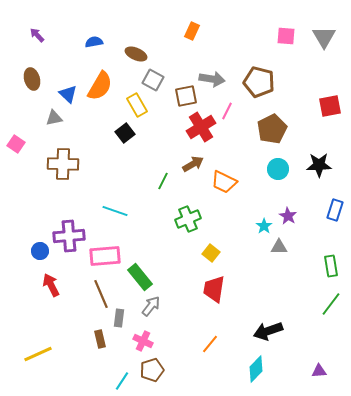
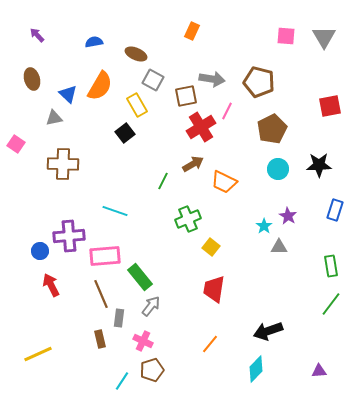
yellow square at (211, 253): moved 6 px up
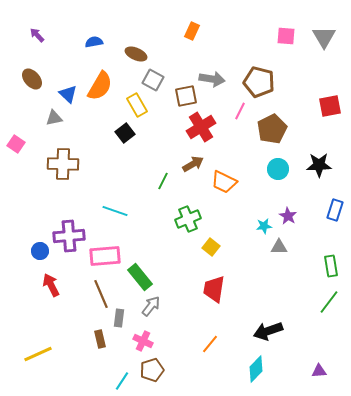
brown ellipse at (32, 79): rotated 25 degrees counterclockwise
pink line at (227, 111): moved 13 px right
cyan star at (264, 226): rotated 28 degrees clockwise
green line at (331, 304): moved 2 px left, 2 px up
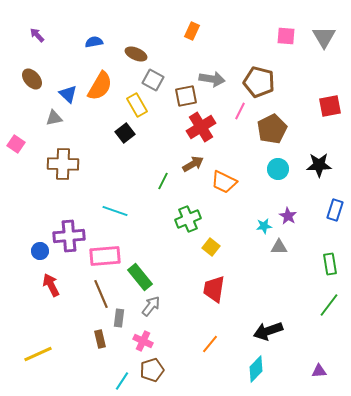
green rectangle at (331, 266): moved 1 px left, 2 px up
green line at (329, 302): moved 3 px down
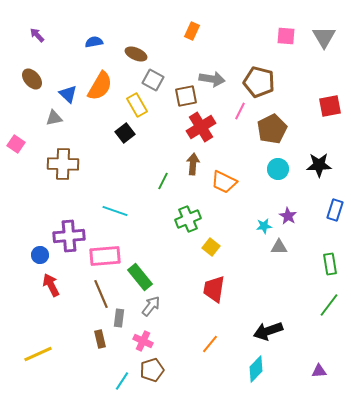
brown arrow at (193, 164): rotated 55 degrees counterclockwise
blue circle at (40, 251): moved 4 px down
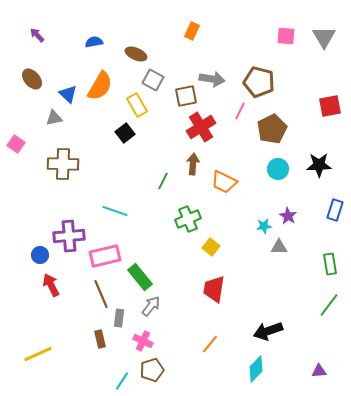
pink rectangle at (105, 256): rotated 8 degrees counterclockwise
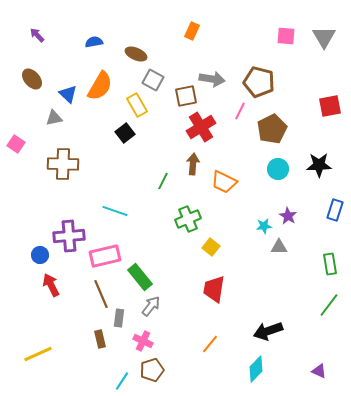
purple triangle at (319, 371): rotated 28 degrees clockwise
